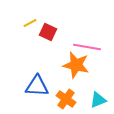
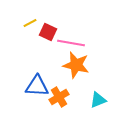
pink line: moved 16 px left, 4 px up
orange cross: moved 7 px left, 2 px up; rotated 24 degrees clockwise
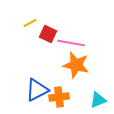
red square: moved 2 px down
blue triangle: moved 4 px down; rotated 30 degrees counterclockwise
orange cross: rotated 24 degrees clockwise
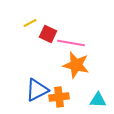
cyan triangle: rotated 24 degrees clockwise
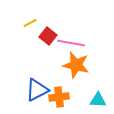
red square: moved 2 px down; rotated 12 degrees clockwise
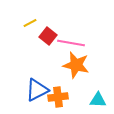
orange cross: moved 1 px left
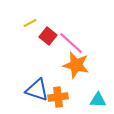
pink line: rotated 32 degrees clockwise
blue triangle: rotated 45 degrees clockwise
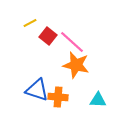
pink line: moved 1 px right, 1 px up
orange cross: rotated 12 degrees clockwise
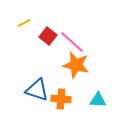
yellow line: moved 6 px left
orange cross: moved 3 px right, 2 px down
